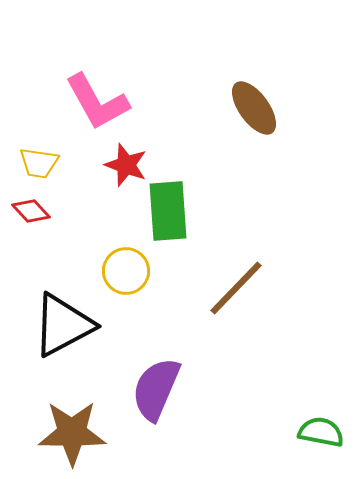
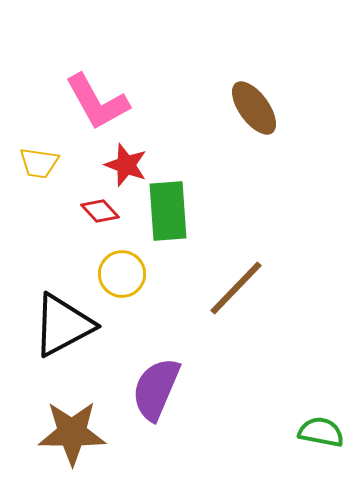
red diamond: moved 69 px right
yellow circle: moved 4 px left, 3 px down
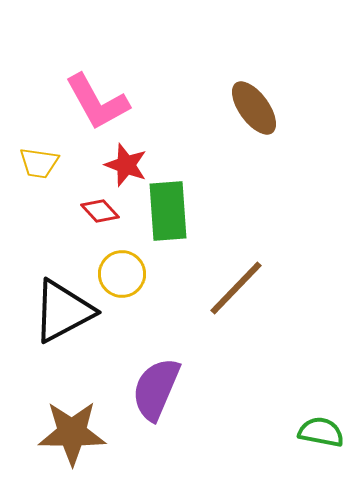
black triangle: moved 14 px up
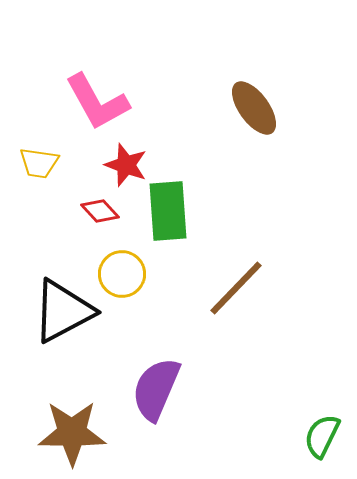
green semicircle: moved 1 px right, 4 px down; rotated 75 degrees counterclockwise
